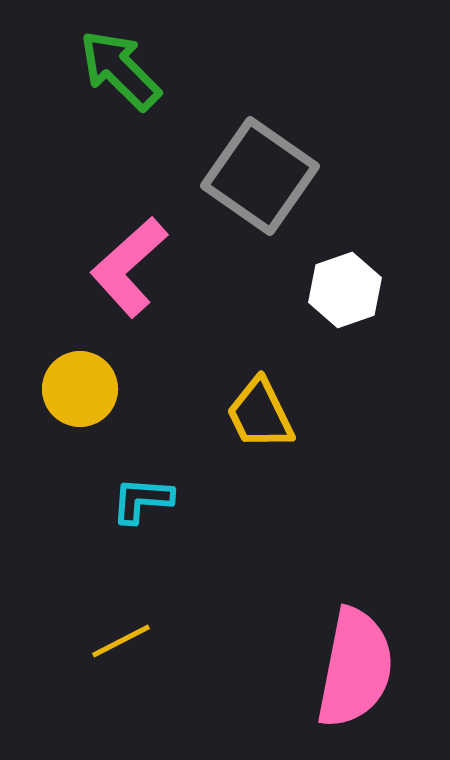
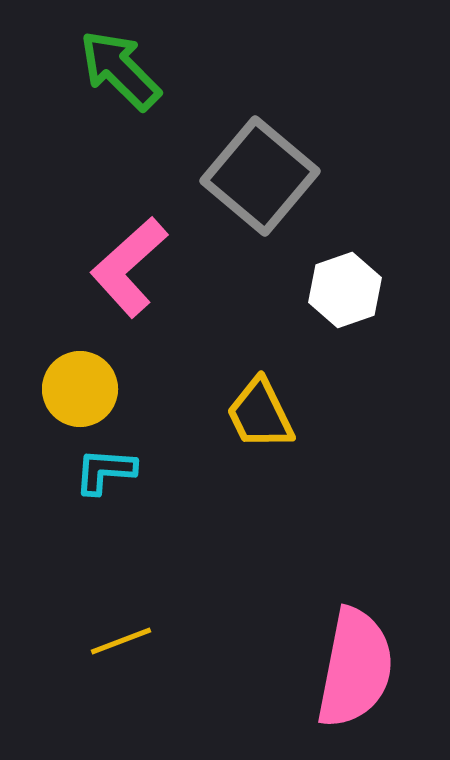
gray square: rotated 5 degrees clockwise
cyan L-shape: moved 37 px left, 29 px up
yellow line: rotated 6 degrees clockwise
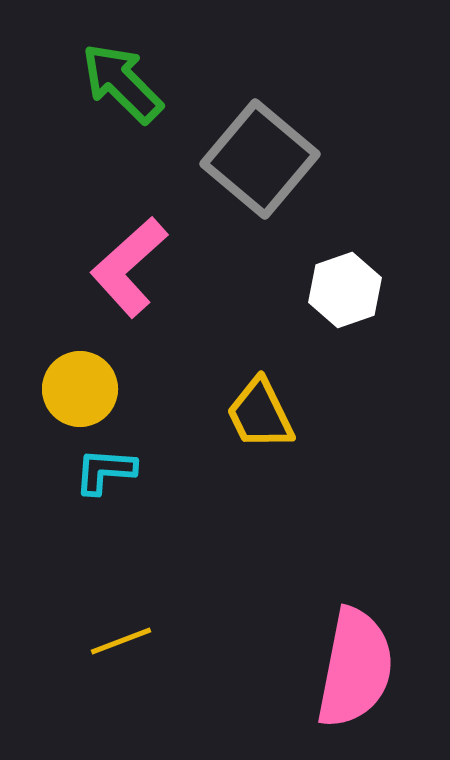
green arrow: moved 2 px right, 13 px down
gray square: moved 17 px up
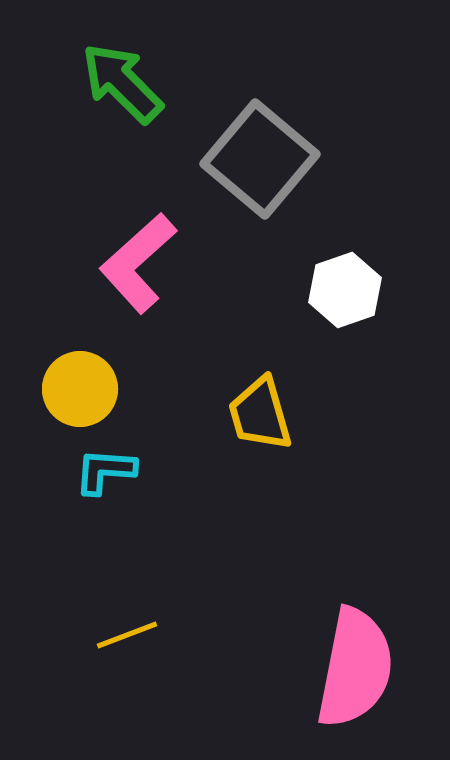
pink L-shape: moved 9 px right, 4 px up
yellow trapezoid: rotated 10 degrees clockwise
yellow line: moved 6 px right, 6 px up
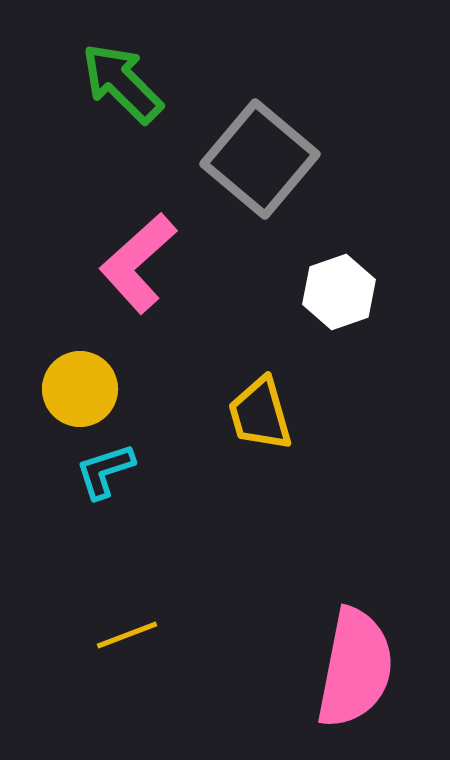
white hexagon: moved 6 px left, 2 px down
cyan L-shape: rotated 22 degrees counterclockwise
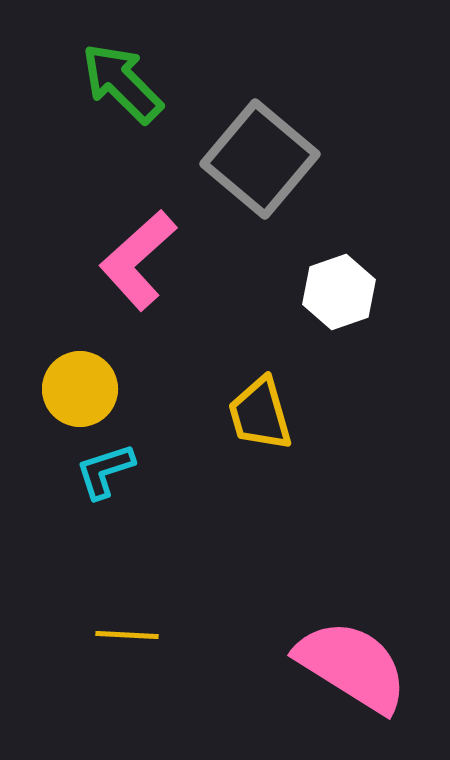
pink L-shape: moved 3 px up
yellow line: rotated 24 degrees clockwise
pink semicircle: moved 3 px left, 2 px up; rotated 69 degrees counterclockwise
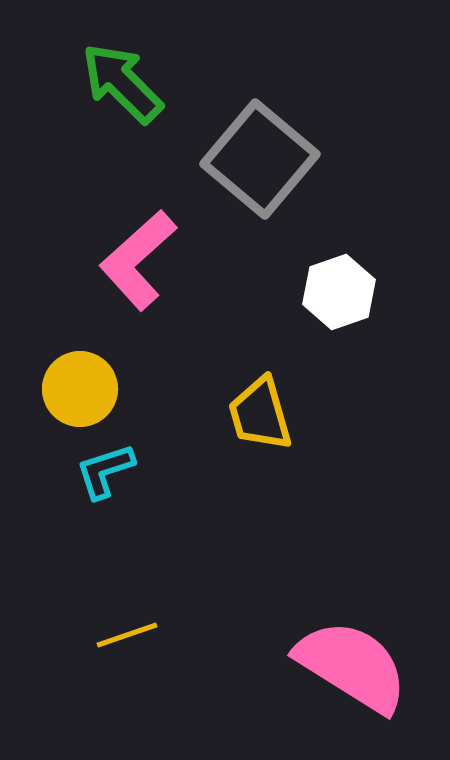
yellow line: rotated 22 degrees counterclockwise
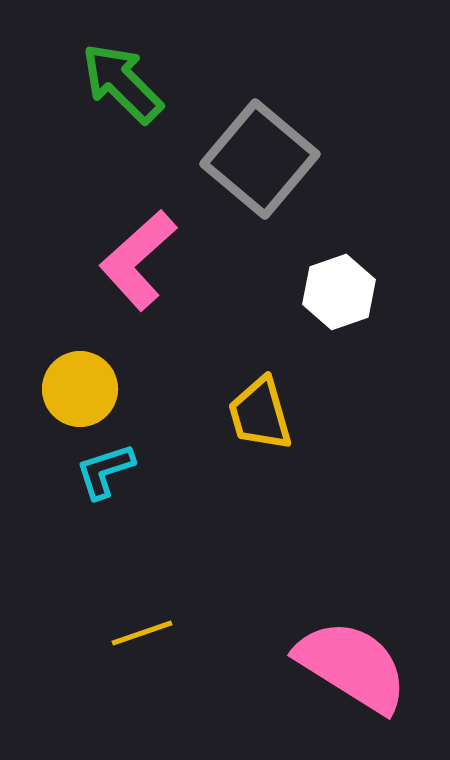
yellow line: moved 15 px right, 2 px up
